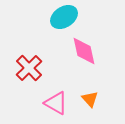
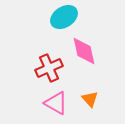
red cross: moved 20 px right; rotated 20 degrees clockwise
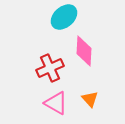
cyan ellipse: rotated 8 degrees counterclockwise
pink diamond: rotated 16 degrees clockwise
red cross: moved 1 px right
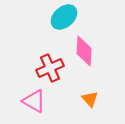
pink triangle: moved 22 px left, 2 px up
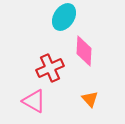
cyan ellipse: rotated 16 degrees counterclockwise
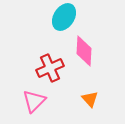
pink triangle: rotated 45 degrees clockwise
